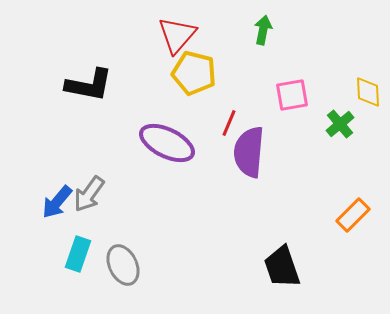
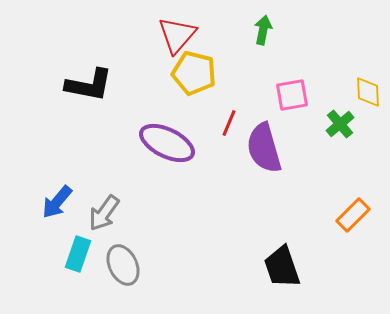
purple semicircle: moved 15 px right, 4 px up; rotated 21 degrees counterclockwise
gray arrow: moved 15 px right, 19 px down
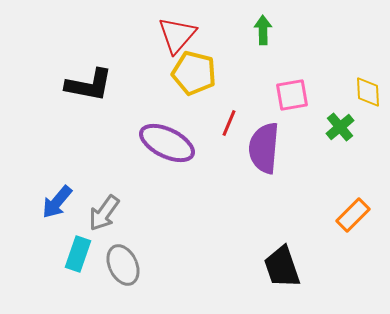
green arrow: rotated 12 degrees counterclockwise
green cross: moved 3 px down
purple semicircle: rotated 21 degrees clockwise
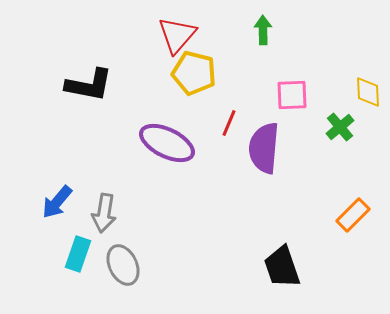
pink square: rotated 8 degrees clockwise
gray arrow: rotated 27 degrees counterclockwise
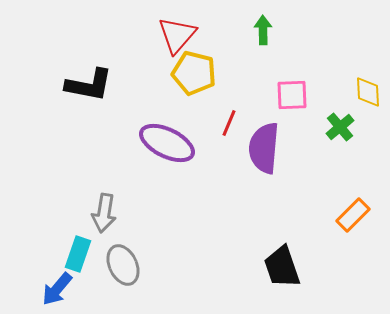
blue arrow: moved 87 px down
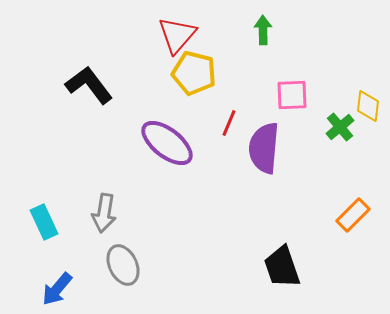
black L-shape: rotated 138 degrees counterclockwise
yellow diamond: moved 14 px down; rotated 8 degrees clockwise
purple ellipse: rotated 12 degrees clockwise
cyan rectangle: moved 34 px left, 32 px up; rotated 44 degrees counterclockwise
